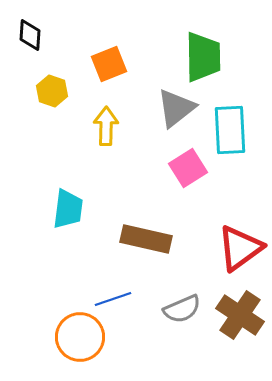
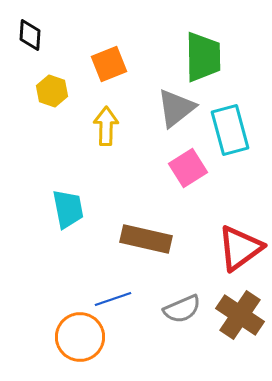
cyan rectangle: rotated 12 degrees counterclockwise
cyan trapezoid: rotated 18 degrees counterclockwise
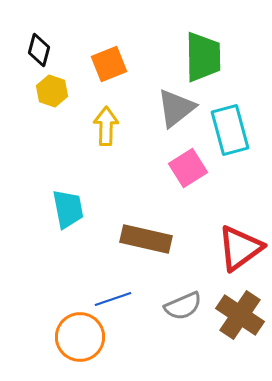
black diamond: moved 9 px right, 15 px down; rotated 12 degrees clockwise
gray semicircle: moved 1 px right, 3 px up
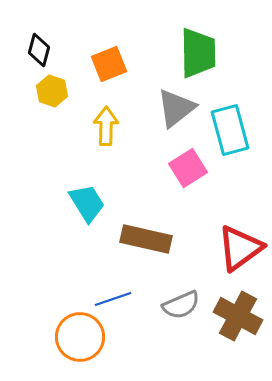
green trapezoid: moved 5 px left, 4 px up
cyan trapezoid: moved 19 px right, 6 px up; rotated 21 degrees counterclockwise
gray semicircle: moved 2 px left, 1 px up
brown cross: moved 2 px left, 1 px down; rotated 6 degrees counterclockwise
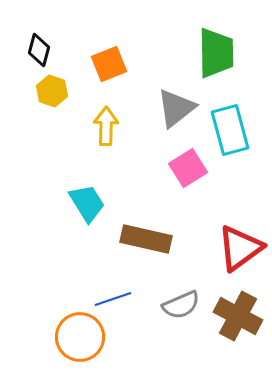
green trapezoid: moved 18 px right
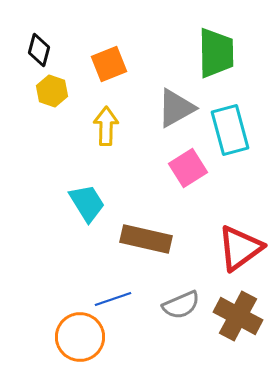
gray triangle: rotated 9 degrees clockwise
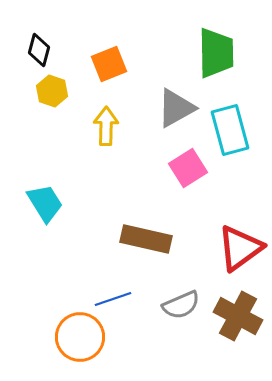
cyan trapezoid: moved 42 px left
